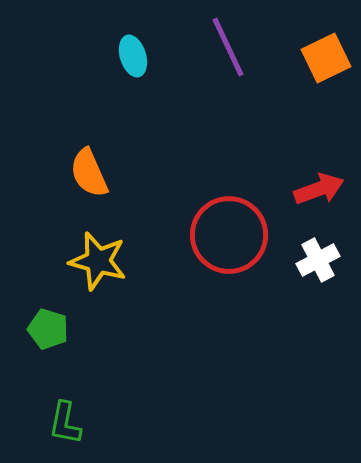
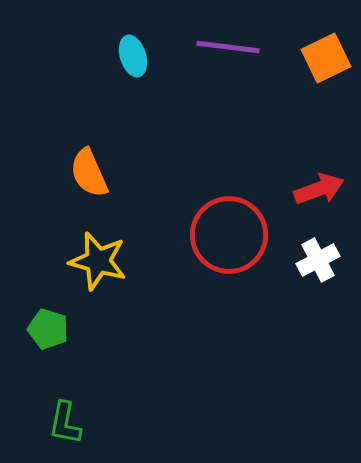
purple line: rotated 58 degrees counterclockwise
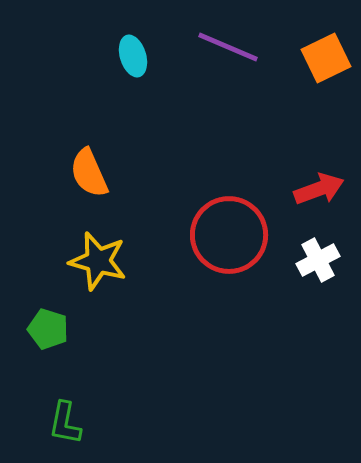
purple line: rotated 16 degrees clockwise
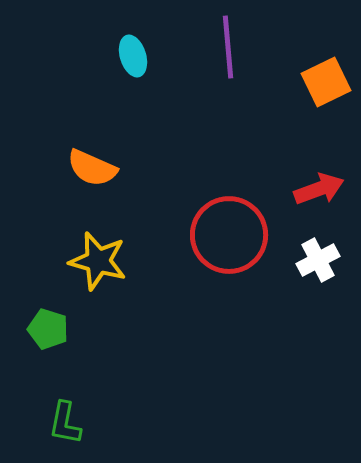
purple line: rotated 62 degrees clockwise
orange square: moved 24 px down
orange semicircle: moved 3 px right, 5 px up; rotated 42 degrees counterclockwise
